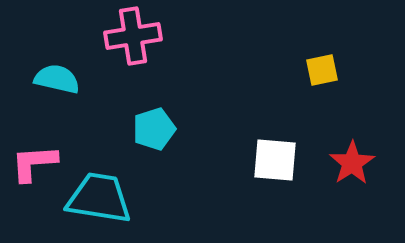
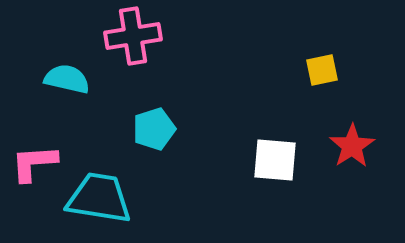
cyan semicircle: moved 10 px right
red star: moved 17 px up
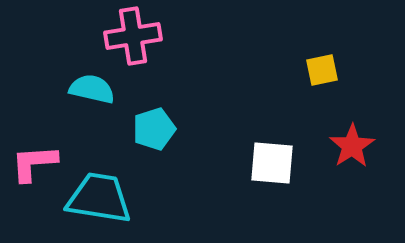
cyan semicircle: moved 25 px right, 10 px down
white square: moved 3 px left, 3 px down
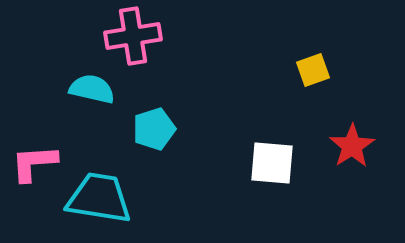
yellow square: moved 9 px left; rotated 8 degrees counterclockwise
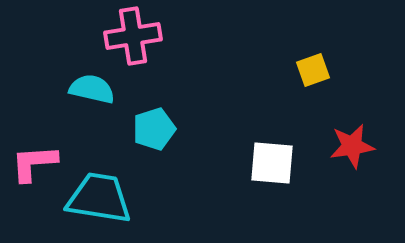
red star: rotated 24 degrees clockwise
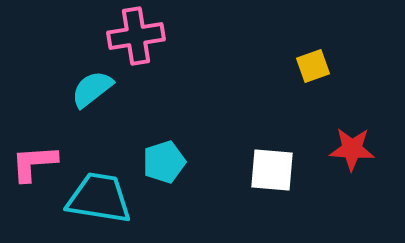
pink cross: moved 3 px right
yellow square: moved 4 px up
cyan semicircle: rotated 51 degrees counterclockwise
cyan pentagon: moved 10 px right, 33 px down
red star: moved 3 px down; rotated 12 degrees clockwise
white square: moved 7 px down
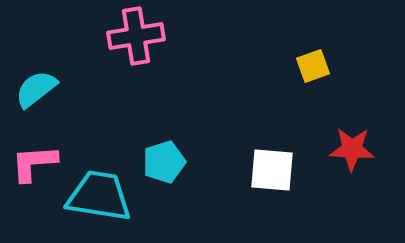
cyan semicircle: moved 56 px left
cyan trapezoid: moved 2 px up
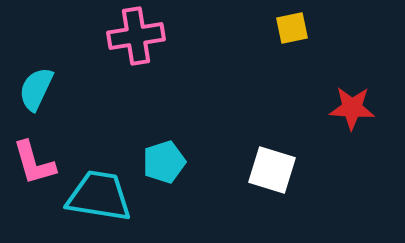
yellow square: moved 21 px left, 38 px up; rotated 8 degrees clockwise
cyan semicircle: rotated 27 degrees counterclockwise
red star: moved 41 px up
pink L-shape: rotated 102 degrees counterclockwise
white square: rotated 12 degrees clockwise
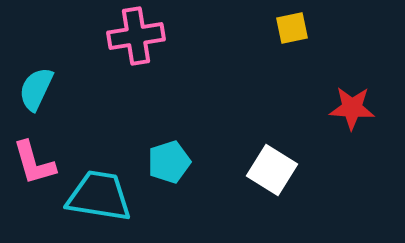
cyan pentagon: moved 5 px right
white square: rotated 15 degrees clockwise
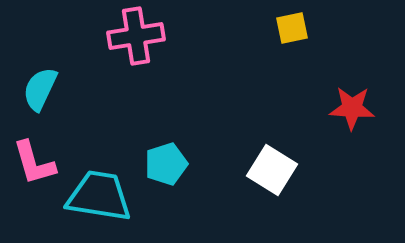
cyan semicircle: moved 4 px right
cyan pentagon: moved 3 px left, 2 px down
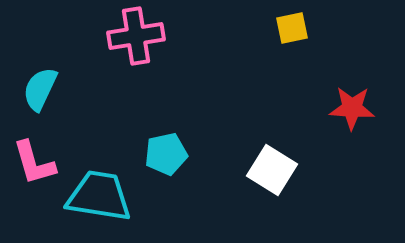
cyan pentagon: moved 10 px up; rotated 6 degrees clockwise
